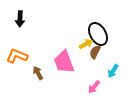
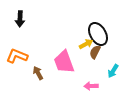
pink arrow: moved 3 px left, 1 px up; rotated 48 degrees clockwise
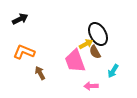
black arrow: rotated 119 degrees counterclockwise
brown semicircle: rotated 56 degrees counterclockwise
orange L-shape: moved 7 px right, 4 px up
pink trapezoid: moved 11 px right, 1 px up
brown arrow: moved 2 px right
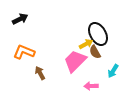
pink trapezoid: rotated 65 degrees clockwise
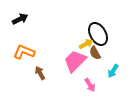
brown semicircle: moved 1 px down
pink arrow: moved 1 px left, 1 px up; rotated 120 degrees counterclockwise
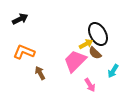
brown semicircle: rotated 16 degrees counterclockwise
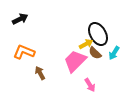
cyan arrow: moved 1 px right, 18 px up
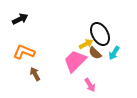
black ellipse: moved 2 px right
brown arrow: moved 5 px left, 1 px down
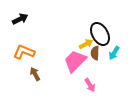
brown semicircle: rotated 48 degrees clockwise
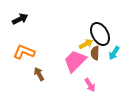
brown arrow: moved 4 px right
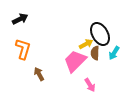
orange L-shape: moved 1 px left, 3 px up; rotated 85 degrees clockwise
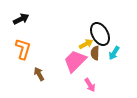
black arrow: moved 1 px right
